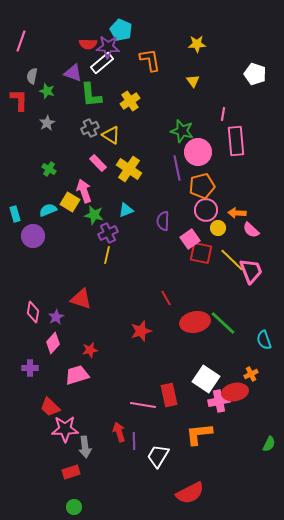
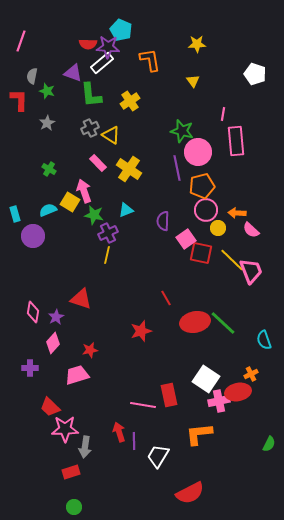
pink square at (190, 239): moved 4 px left
red ellipse at (235, 392): moved 3 px right
gray arrow at (85, 447): rotated 15 degrees clockwise
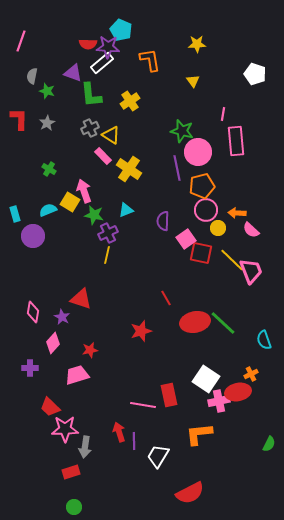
red L-shape at (19, 100): moved 19 px down
pink rectangle at (98, 163): moved 5 px right, 7 px up
purple star at (56, 317): moved 6 px right; rotated 14 degrees counterclockwise
